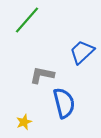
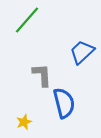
gray L-shape: rotated 75 degrees clockwise
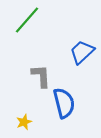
gray L-shape: moved 1 px left, 1 px down
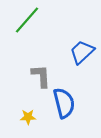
yellow star: moved 4 px right, 5 px up; rotated 21 degrees clockwise
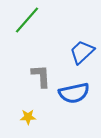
blue semicircle: moved 10 px right, 10 px up; rotated 92 degrees clockwise
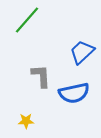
yellow star: moved 2 px left, 4 px down
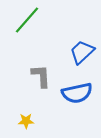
blue semicircle: moved 3 px right
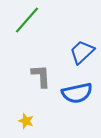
yellow star: rotated 21 degrees clockwise
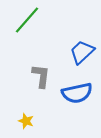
gray L-shape: rotated 10 degrees clockwise
